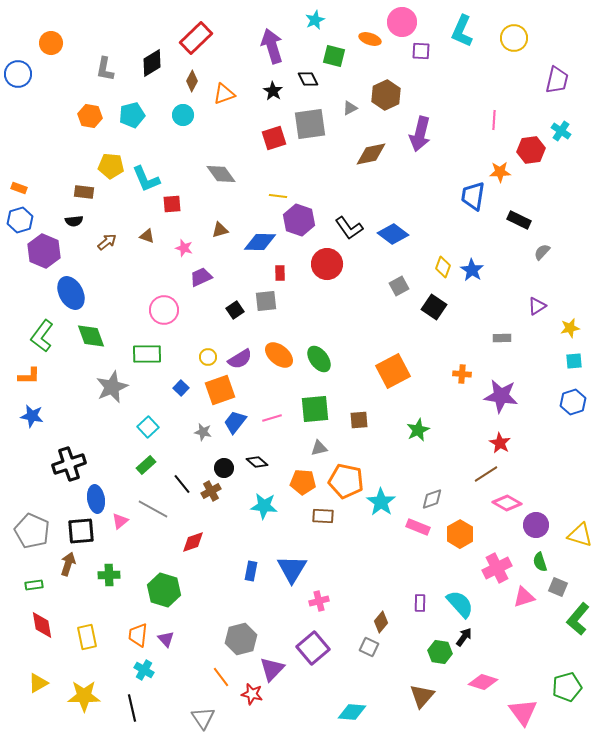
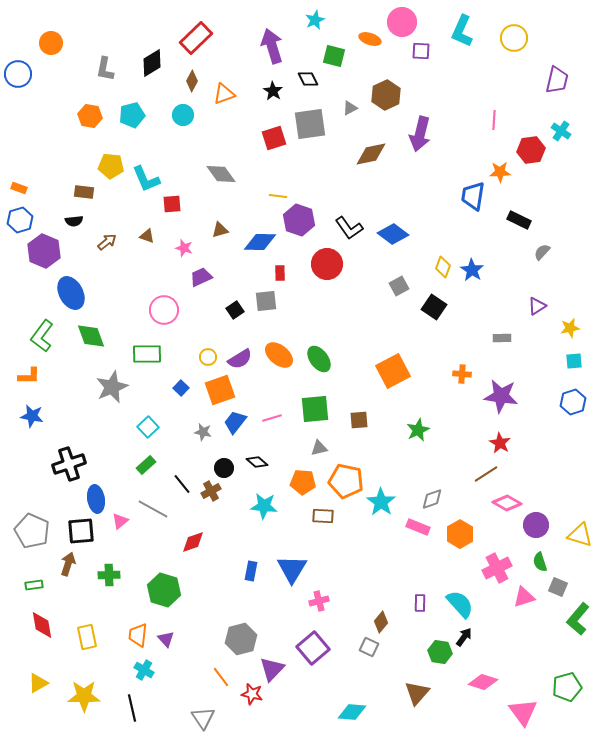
brown triangle at (422, 696): moved 5 px left, 3 px up
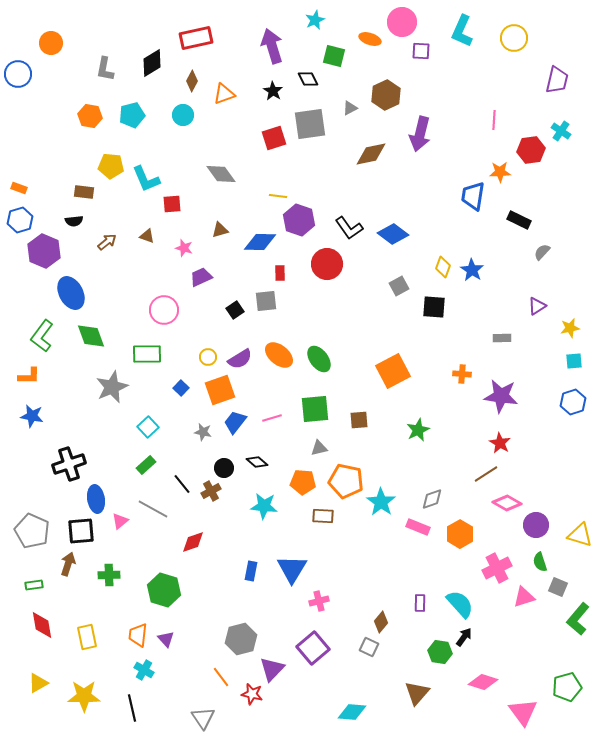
red rectangle at (196, 38): rotated 32 degrees clockwise
black square at (434, 307): rotated 30 degrees counterclockwise
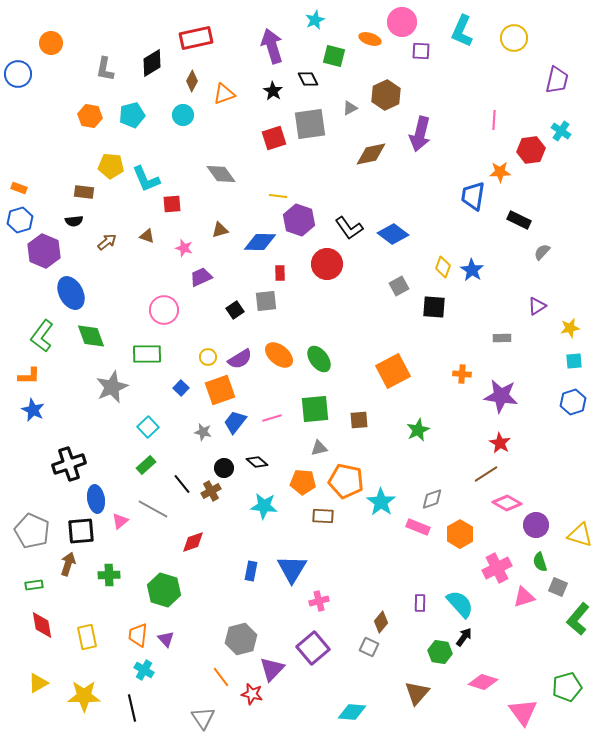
blue star at (32, 416): moved 1 px right, 6 px up; rotated 15 degrees clockwise
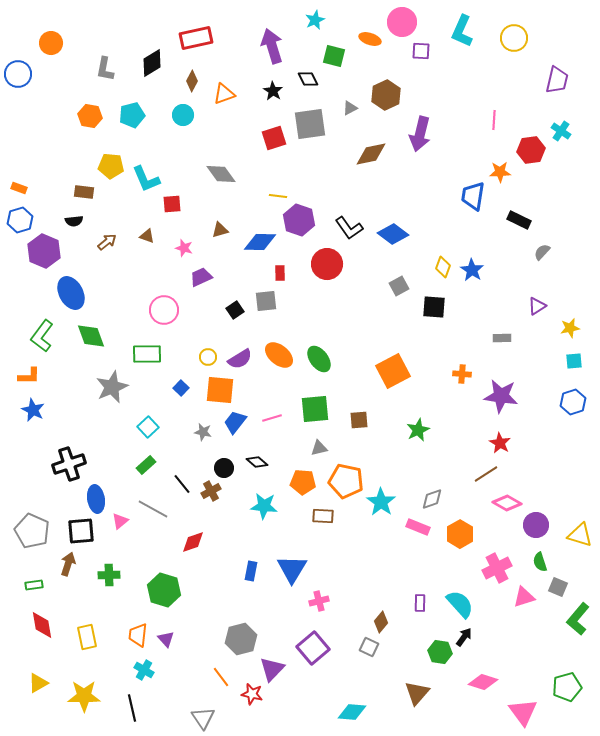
orange square at (220, 390): rotated 24 degrees clockwise
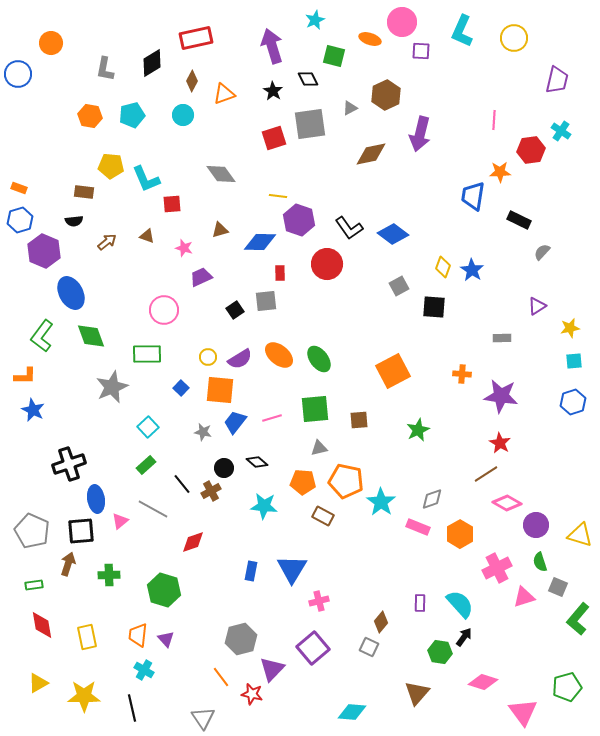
orange L-shape at (29, 376): moved 4 px left
brown rectangle at (323, 516): rotated 25 degrees clockwise
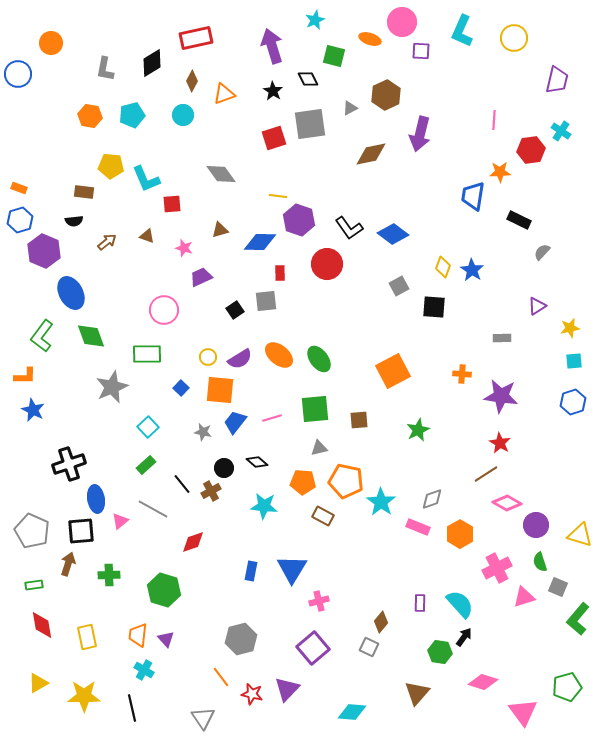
purple triangle at (272, 669): moved 15 px right, 20 px down
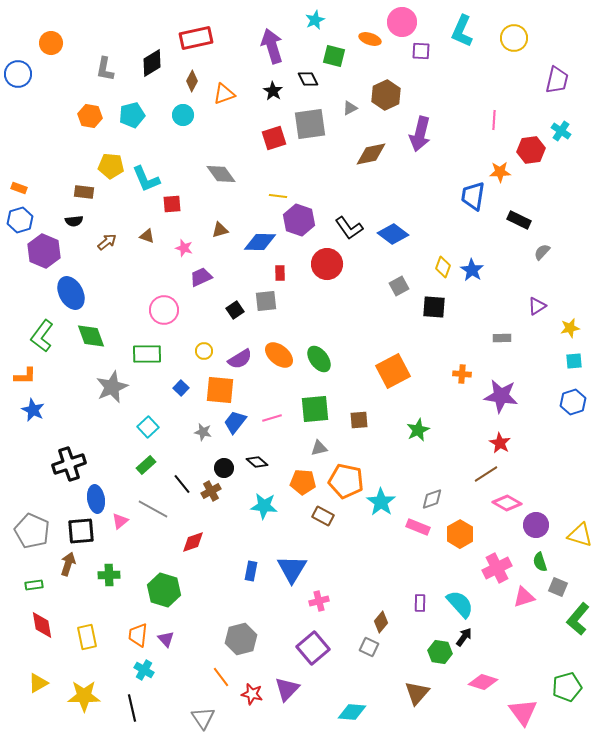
yellow circle at (208, 357): moved 4 px left, 6 px up
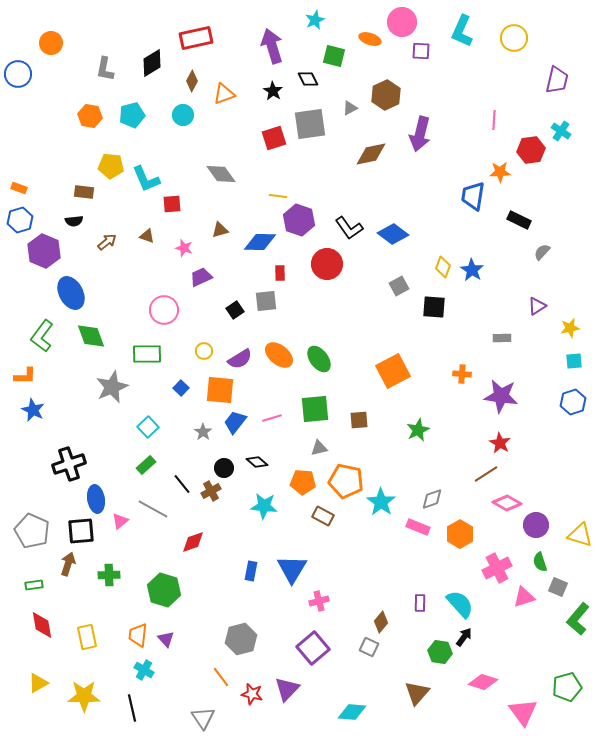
gray star at (203, 432): rotated 24 degrees clockwise
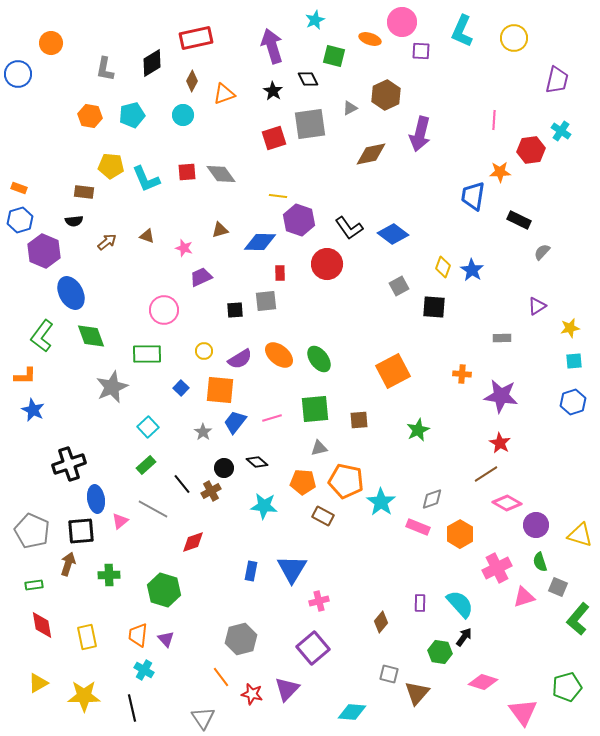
red square at (172, 204): moved 15 px right, 32 px up
black square at (235, 310): rotated 30 degrees clockwise
gray square at (369, 647): moved 20 px right, 27 px down; rotated 12 degrees counterclockwise
